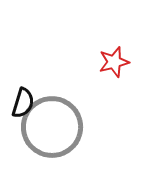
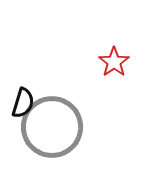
red star: rotated 20 degrees counterclockwise
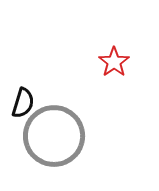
gray circle: moved 2 px right, 9 px down
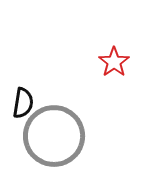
black semicircle: rotated 8 degrees counterclockwise
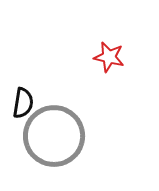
red star: moved 5 px left, 5 px up; rotated 24 degrees counterclockwise
